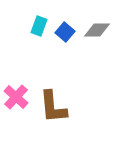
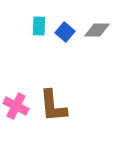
cyan rectangle: rotated 18 degrees counterclockwise
pink cross: moved 9 px down; rotated 15 degrees counterclockwise
brown L-shape: moved 1 px up
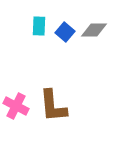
gray diamond: moved 3 px left
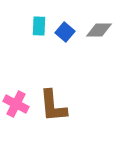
gray diamond: moved 5 px right
pink cross: moved 2 px up
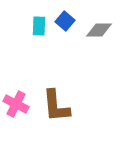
blue square: moved 11 px up
brown L-shape: moved 3 px right
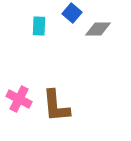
blue square: moved 7 px right, 8 px up
gray diamond: moved 1 px left, 1 px up
pink cross: moved 3 px right, 5 px up
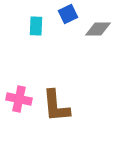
blue square: moved 4 px left, 1 px down; rotated 24 degrees clockwise
cyan rectangle: moved 3 px left
pink cross: rotated 15 degrees counterclockwise
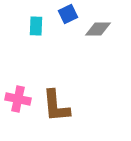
pink cross: moved 1 px left
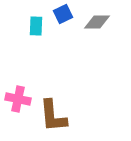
blue square: moved 5 px left
gray diamond: moved 1 px left, 7 px up
brown L-shape: moved 3 px left, 10 px down
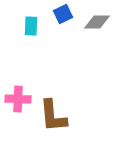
cyan rectangle: moved 5 px left
pink cross: rotated 10 degrees counterclockwise
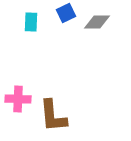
blue square: moved 3 px right, 1 px up
cyan rectangle: moved 4 px up
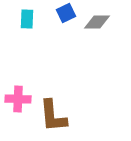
cyan rectangle: moved 4 px left, 3 px up
